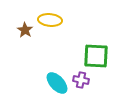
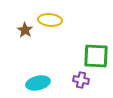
cyan ellipse: moved 19 px left; rotated 60 degrees counterclockwise
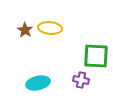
yellow ellipse: moved 8 px down
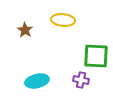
yellow ellipse: moved 13 px right, 8 px up
cyan ellipse: moved 1 px left, 2 px up
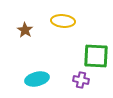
yellow ellipse: moved 1 px down
cyan ellipse: moved 2 px up
